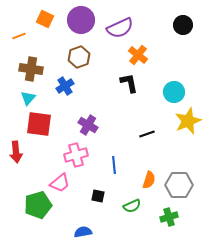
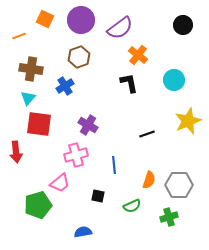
purple semicircle: rotated 12 degrees counterclockwise
cyan circle: moved 12 px up
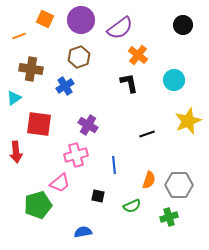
cyan triangle: moved 14 px left; rotated 14 degrees clockwise
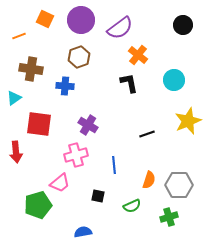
blue cross: rotated 36 degrees clockwise
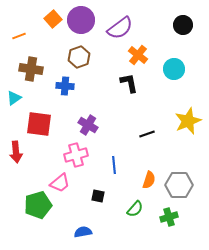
orange square: moved 8 px right; rotated 24 degrees clockwise
cyan circle: moved 11 px up
green semicircle: moved 3 px right, 3 px down; rotated 24 degrees counterclockwise
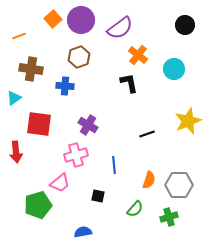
black circle: moved 2 px right
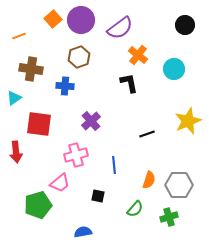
purple cross: moved 3 px right, 4 px up; rotated 18 degrees clockwise
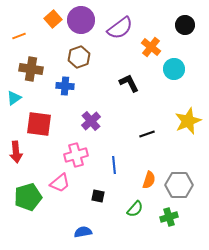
orange cross: moved 13 px right, 8 px up
black L-shape: rotated 15 degrees counterclockwise
green pentagon: moved 10 px left, 8 px up
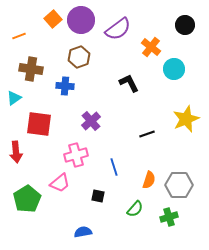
purple semicircle: moved 2 px left, 1 px down
yellow star: moved 2 px left, 2 px up
blue line: moved 2 px down; rotated 12 degrees counterclockwise
green pentagon: moved 1 px left, 2 px down; rotated 16 degrees counterclockwise
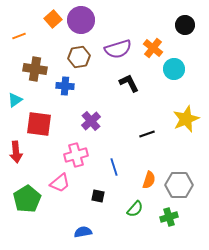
purple semicircle: moved 20 px down; rotated 20 degrees clockwise
orange cross: moved 2 px right, 1 px down
brown hexagon: rotated 10 degrees clockwise
brown cross: moved 4 px right
cyan triangle: moved 1 px right, 2 px down
